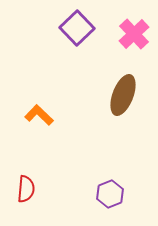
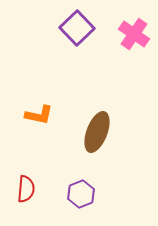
pink cross: rotated 12 degrees counterclockwise
brown ellipse: moved 26 px left, 37 px down
orange L-shape: rotated 148 degrees clockwise
purple hexagon: moved 29 px left
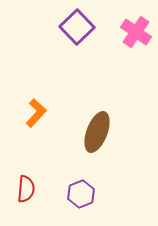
purple square: moved 1 px up
pink cross: moved 2 px right, 2 px up
orange L-shape: moved 3 px left, 2 px up; rotated 60 degrees counterclockwise
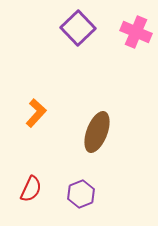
purple square: moved 1 px right, 1 px down
pink cross: rotated 12 degrees counterclockwise
red semicircle: moved 5 px right; rotated 20 degrees clockwise
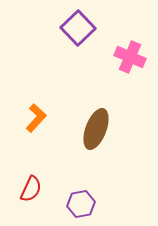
pink cross: moved 6 px left, 25 px down
orange L-shape: moved 5 px down
brown ellipse: moved 1 px left, 3 px up
purple hexagon: moved 10 px down; rotated 12 degrees clockwise
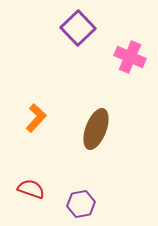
red semicircle: rotated 96 degrees counterclockwise
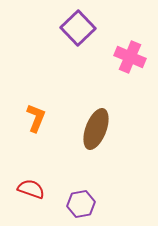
orange L-shape: rotated 20 degrees counterclockwise
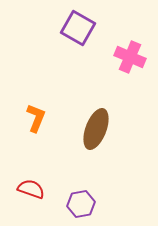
purple square: rotated 16 degrees counterclockwise
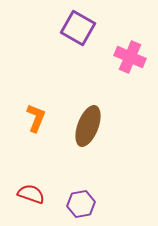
brown ellipse: moved 8 px left, 3 px up
red semicircle: moved 5 px down
